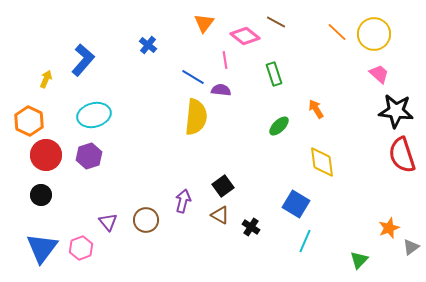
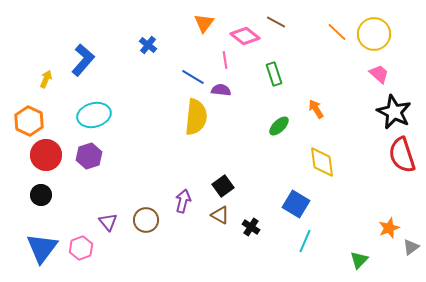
black star: moved 2 px left, 1 px down; rotated 20 degrees clockwise
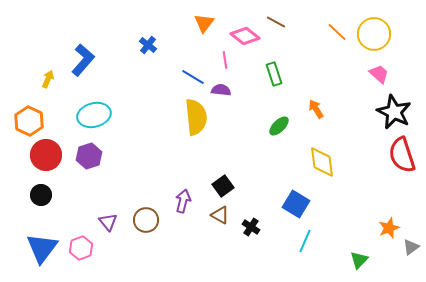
yellow arrow: moved 2 px right
yellow semicircle: rotated 12 degrees counterclockwise
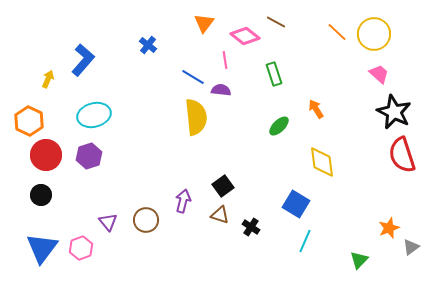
brown triangle: rotated 12 degrees counterclockwise
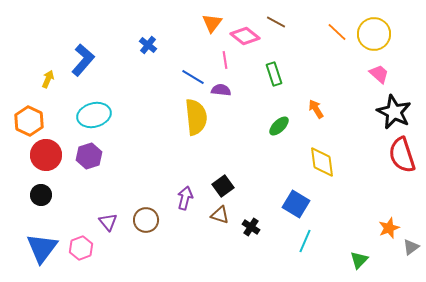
orange triangle: moved 8 px right
purple arrow: moved 2 px right, 3 px up
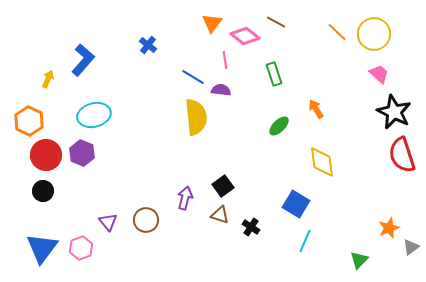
purple hexagon: moved 7 px left, 3 px up; rotated 20 degrees counterclockwise
black circle: moved 2 px right, 4 px up
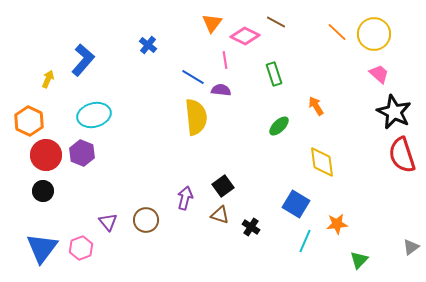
pink diamond: rotated 12 degrees counterclockwise
orange arrow: moved 3 px up
orange star: moved 52 px left, 4 px up; rotated 15 degrees clockwise
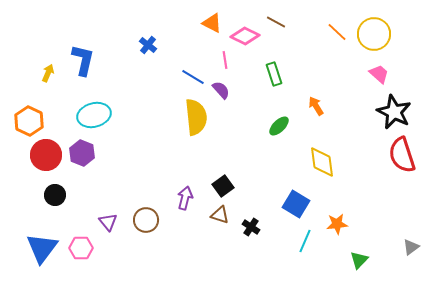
orange triangle: rotated 40 degrees counterclockwise
blue L-shape: rotated 28 degrees counterclockwise
yellow arrow: moved 6 px up
purple semicircle: rotated 42 degrees clockwise
black circle: moved 12 px right, 4 px down
pink hexagon: rotated 20 degrees clockwise
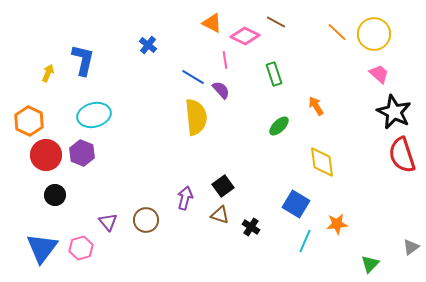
pink hexagon: rotated 15 degrees counterclockwise
green triangle: moved 11 px right, 4 px down
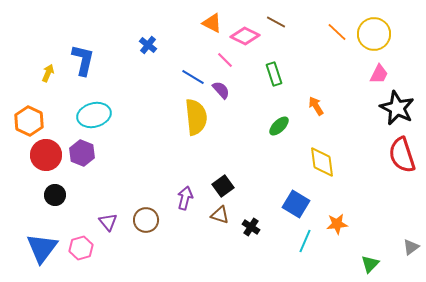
pink line: rotated 36 degrees counterclockwise
pink trapezoid: rotated 75 degrees clockwise
black star: moved 3 px right, 4 px up
